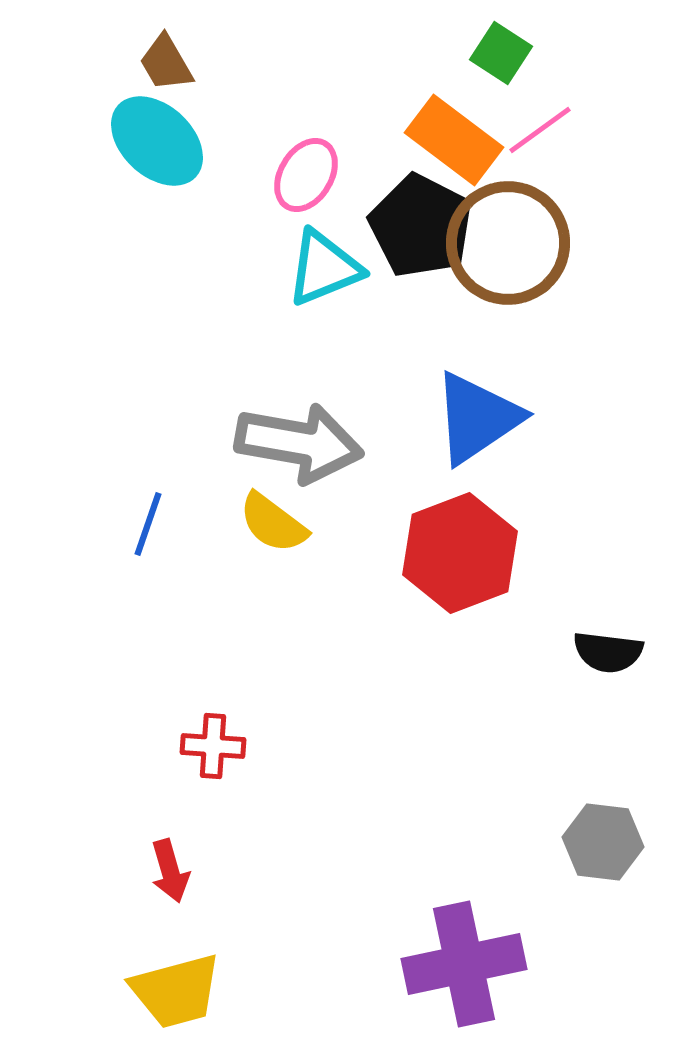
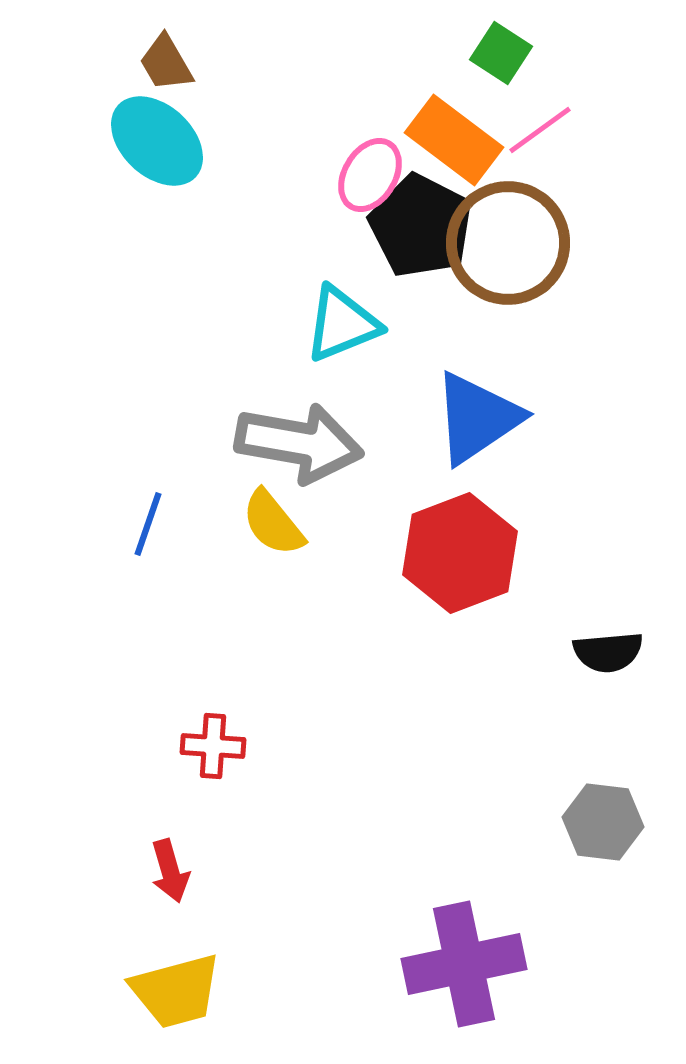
pink ellipse: moved 64 px right
cyan triangle: moved 18 px right, 56 px down
yellow semicircle: rotated 14 degrees clockwise
black semicircle: rotated 12 degrees counterclockwise
gray hexagon: moved 20 px up
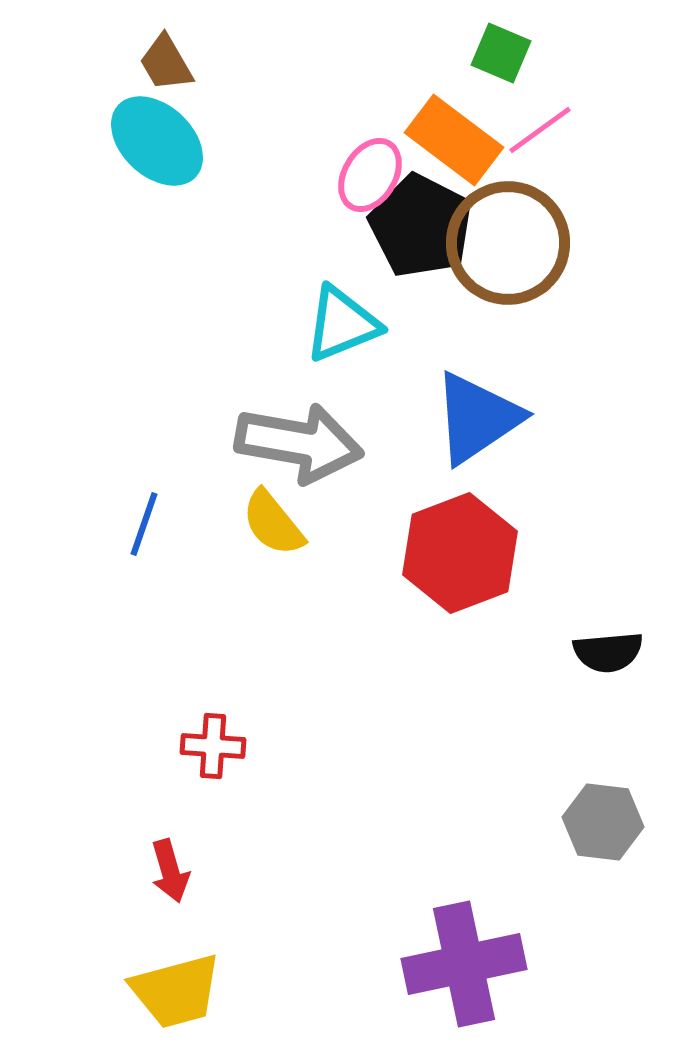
green square: rotated 10 degrees counterclockwise
blue line: moved 4 px left
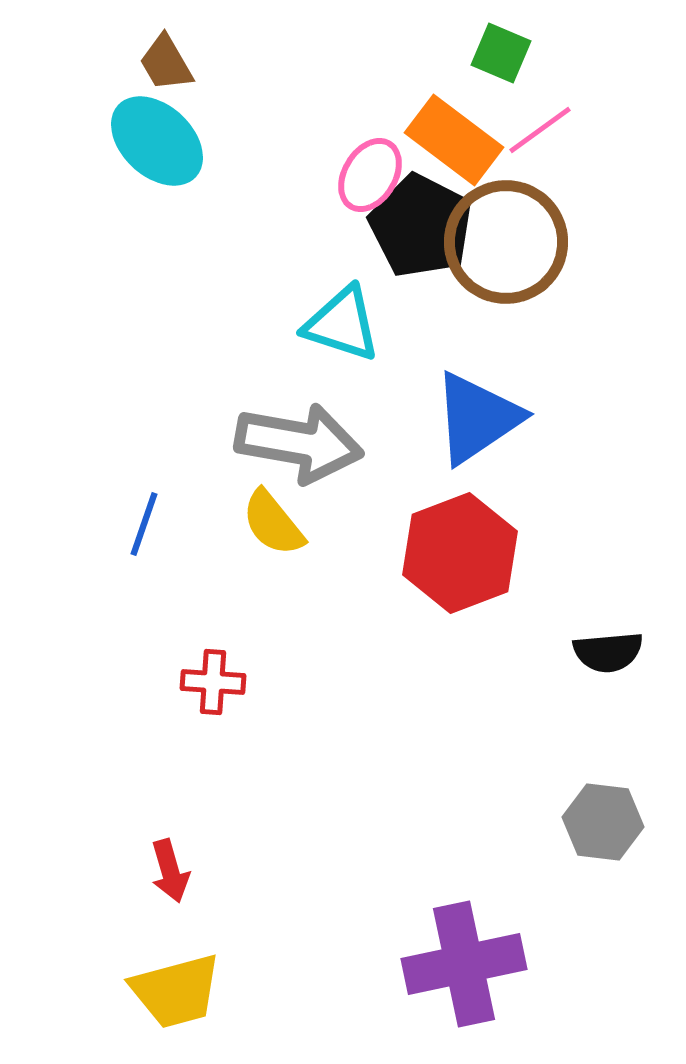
brown circle: moved 2 px left, 1 px up
cyan triangle: rotated 40 degrees clockwise
red cross: moved 64 px up
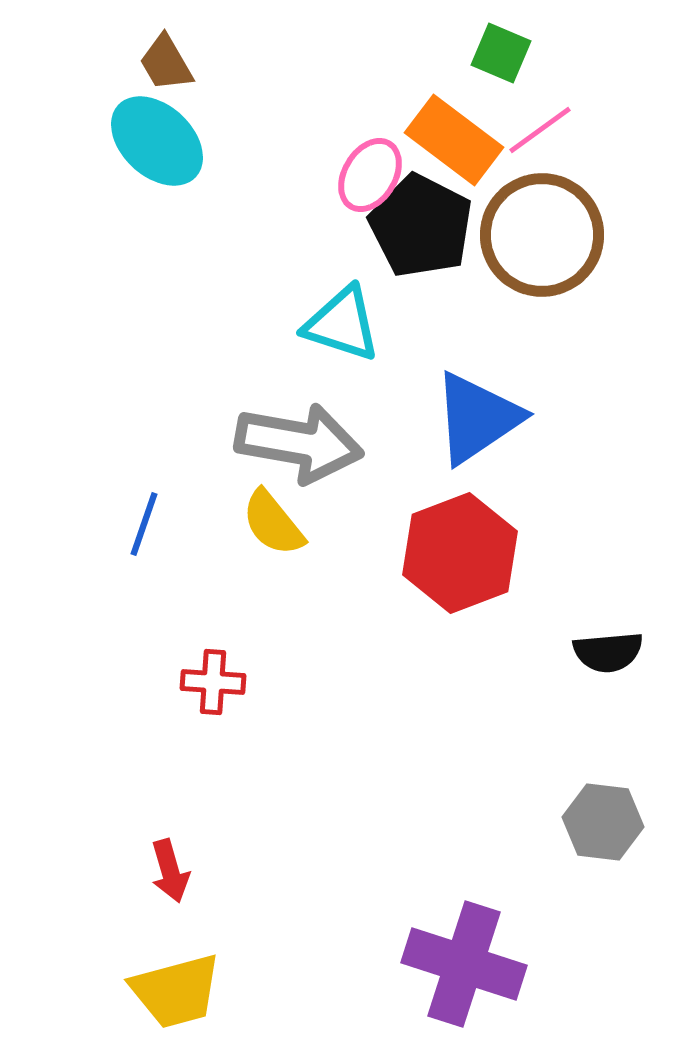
brown circle: moved 36 px right, 7 px up
purple cross: rotated 30 degrees clockwise
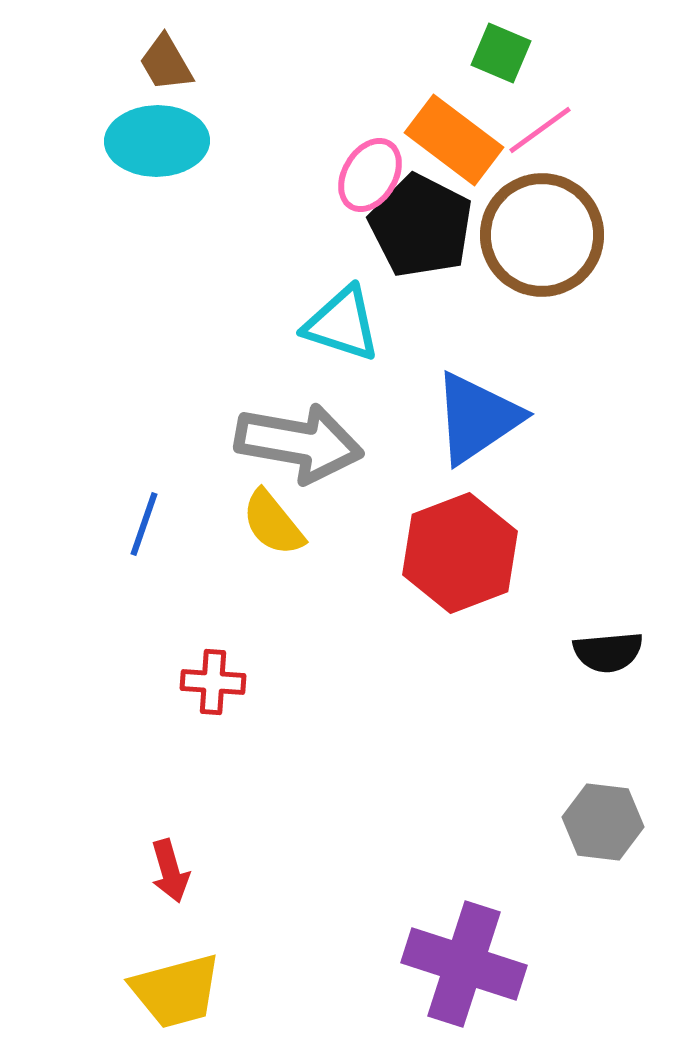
cyan ellipse: rotated 44 degrees counterclockwise
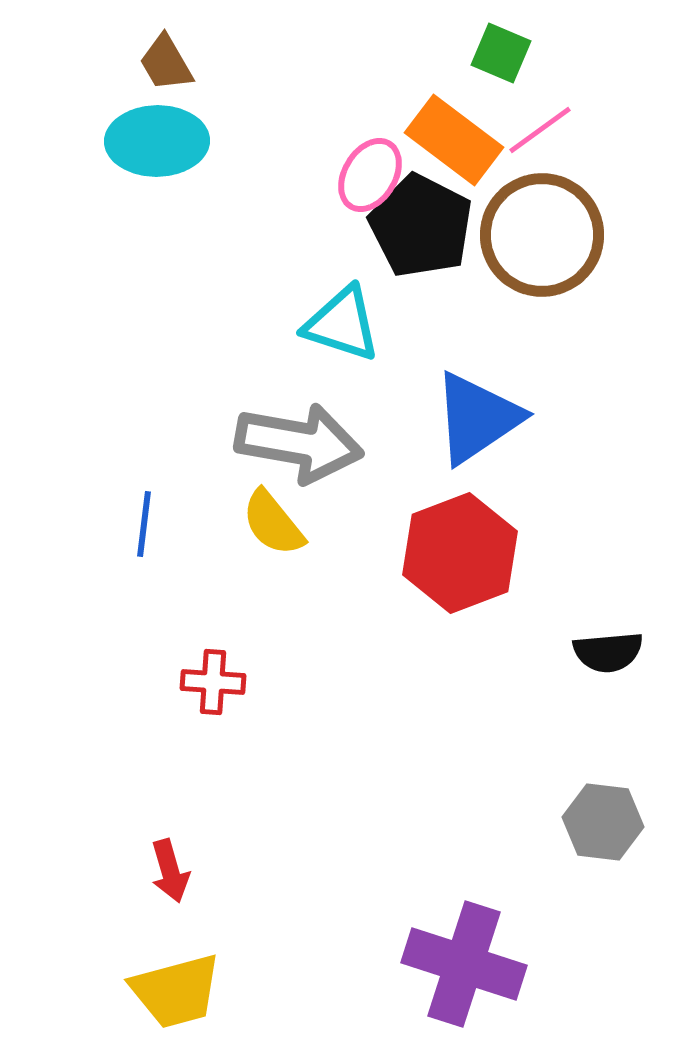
blue line: rotated 12 degrees counterclockwise
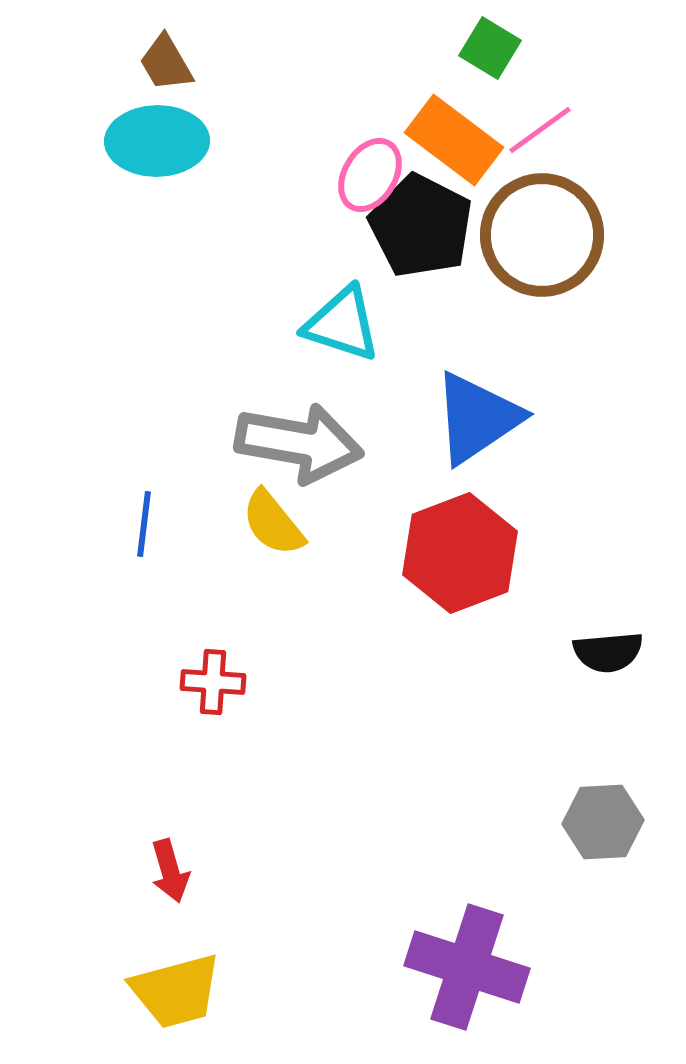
green square: moved 11 px left, 5 px up; rotated 8 degrees clockwise
gray hexagon: rotated 10 degrees counterclockwise
purple cross: moved 3 px right, 3 px down
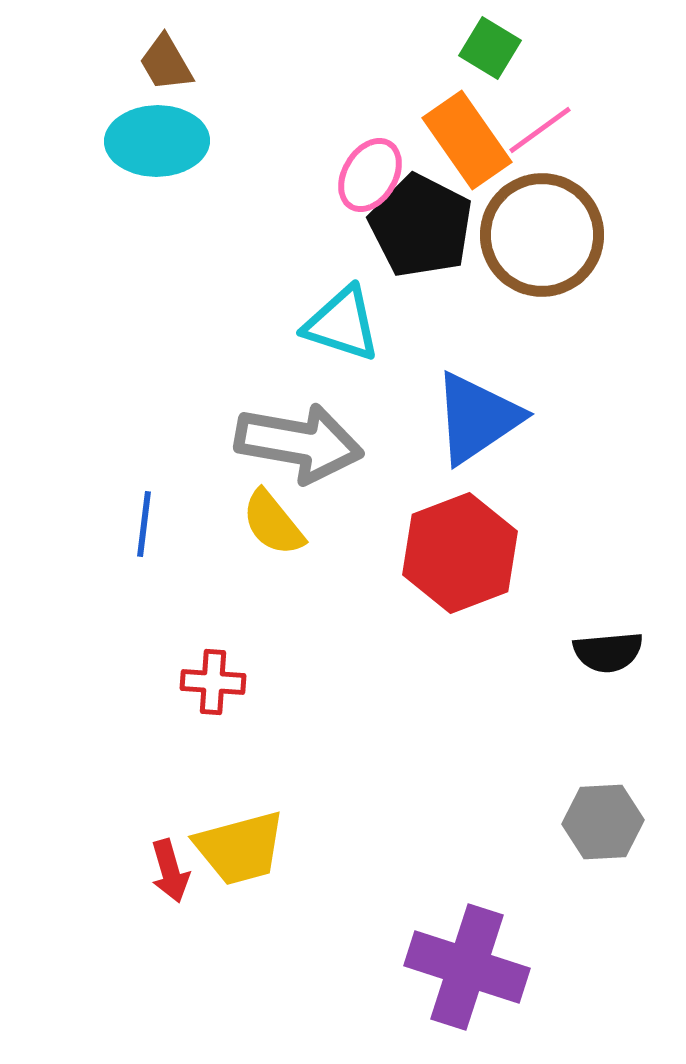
orange rectangle: moved 13 px right; rotated 18 degrees clockwise
yellow trapezoid: moved 64 px right, 143 px up
